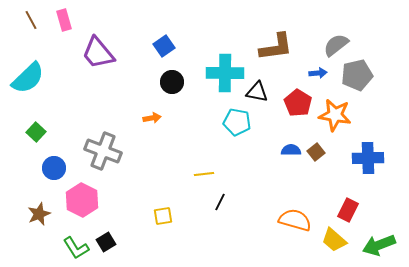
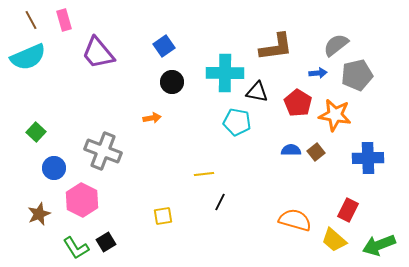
cyan semicircle: moved 21 px up; rotated 21 degrees clockwise
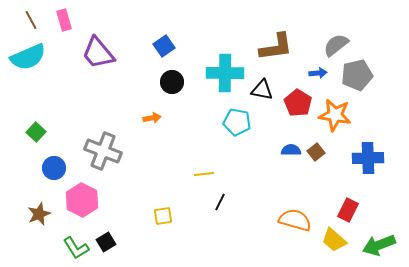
black triangle: moved 5 px right, 2 px up
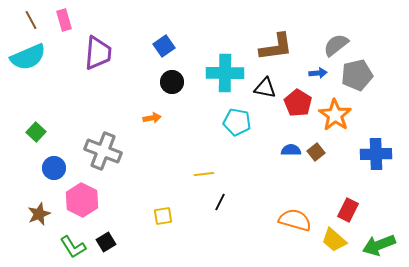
purple trapezoid: rotated 135 degrees counterclockwise
black triangle: moved 3 px right, 2 px up
orange star: rotated 24 degrees clockwise
blue cross: moved 8 px right, 4 px up
green L-shape: moved 3 px left, 1 px up
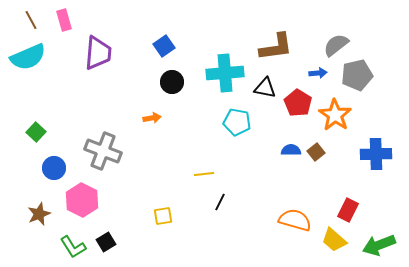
cyan cross: rotated 6 degrees counterclockwise
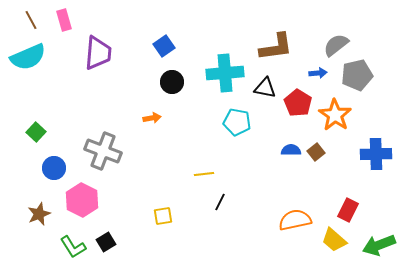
orange semicircle: rotated 28 degrees counterclockwise
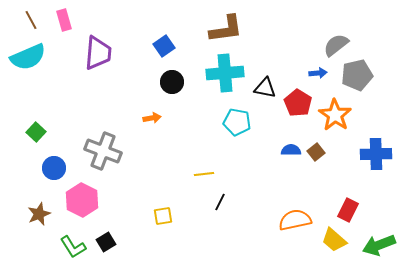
brown L-shape: moved 50 px left, 18 px up
